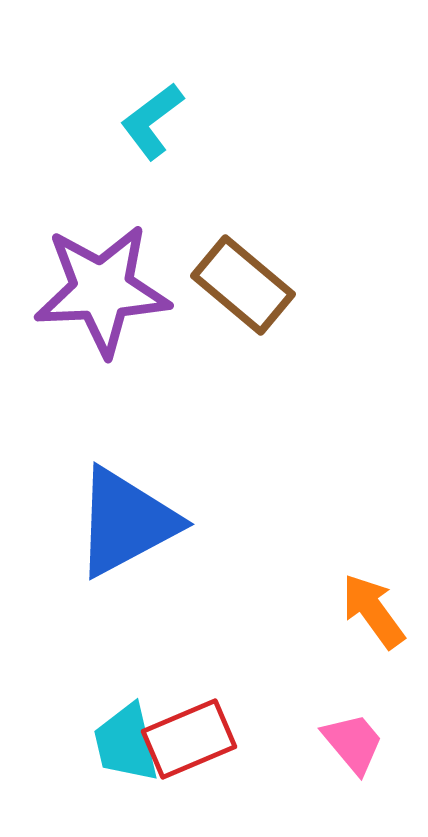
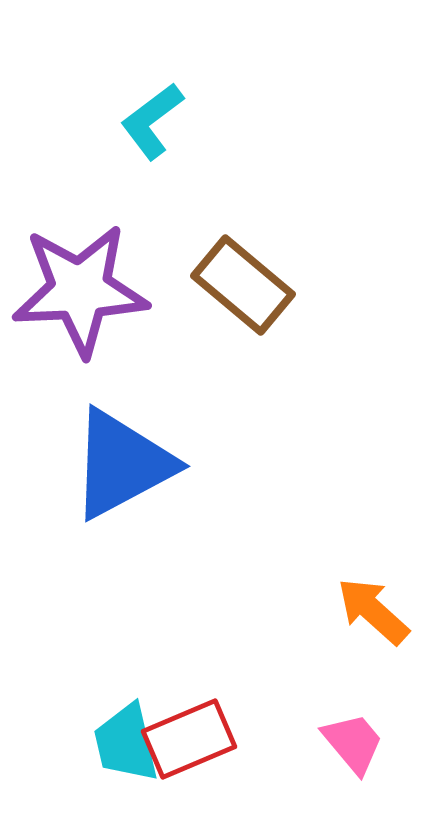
purple star: moved 22 px left
blue triangle: moved 4 px left, 58 px up
orange arrow: rotated 12 degrees counterclockwise
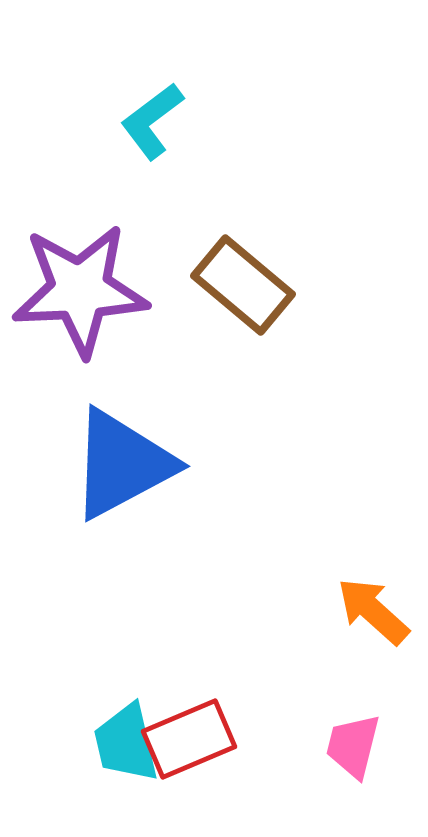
pink trapezoid: moved 3 px down; rotated 126 degrees counterclockwise
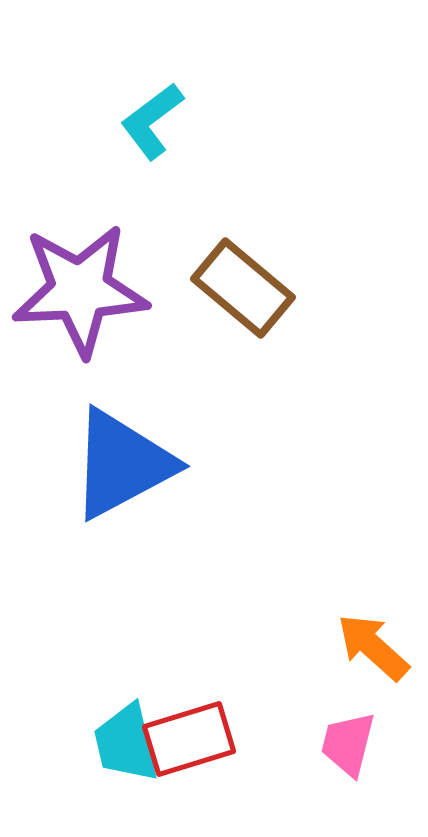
brown rectangle: moved 3 px down
orange arrow: moved 36 px down
red rectangle: rotated 6 degrees clockwise
pink trapezoid: moved 5 px left, 2 px up
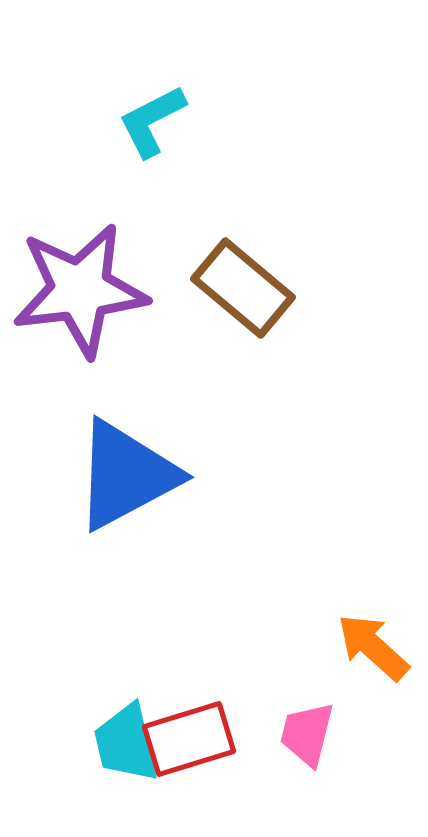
cyan L-shape: rotated 10 degrees clockwise
purple star: rotated 4 degrees counterclockwise
blue triangle: moved 4 px right, 11 px down
pink trapezoid: moved 41 px left, 10 px up
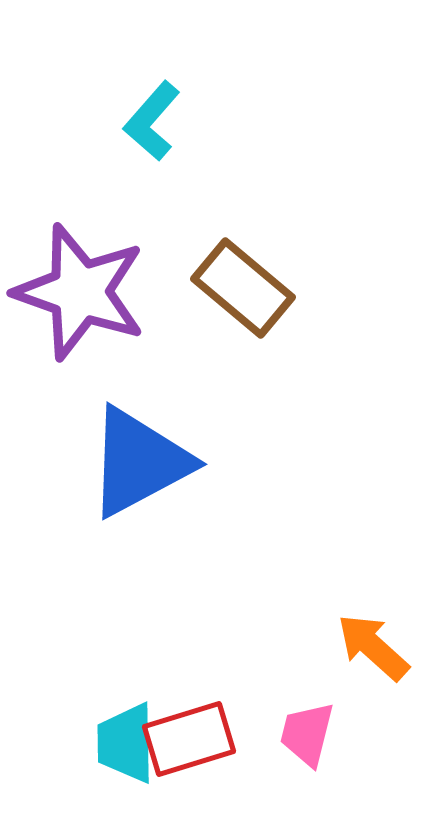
cyan L-shape: rotated 22 degrees counterclockwise
purple star: moved 2 px down; rotated 26 degrees clockwise
blue triangle: moved 13 px right, 13 px up
cyan trapezoid: rotated 12 degrees clockwise
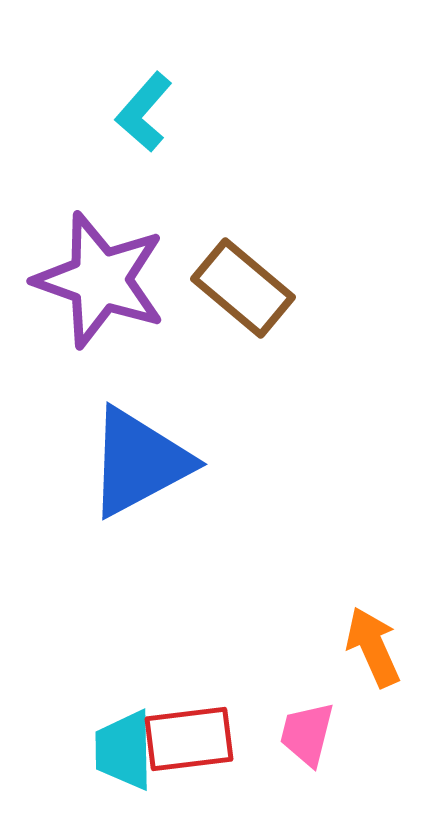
cyan L-shape: moved 8 px left, 9 px up
purple star: moved 20 px right, 12 px up
orange arrow: rotated 24 degrees clockwise
red rectangle: rotated 10 degrees clockwise
cyan trapezoid: moved 2 px left, 7 px down
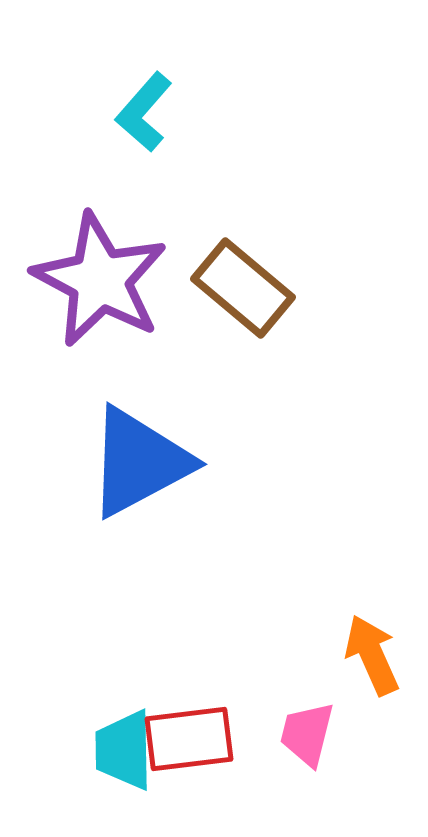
purple star: rotated 9 degrees clockwise
orange arrow: moved 1 px left, 8 px down
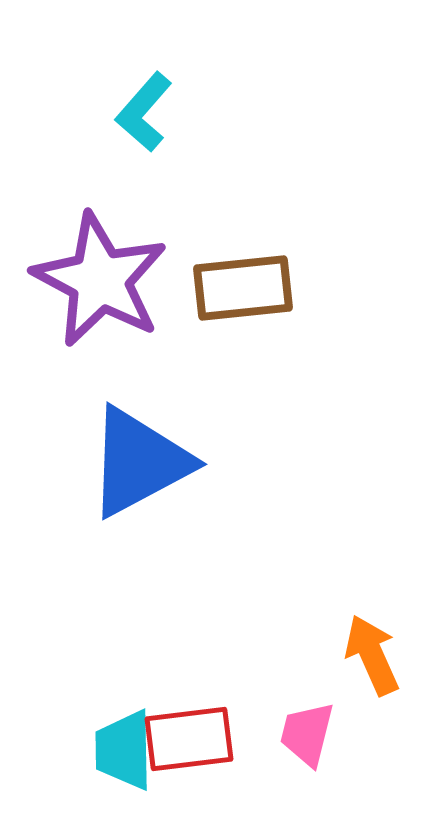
brown rectangle: rotated 46 degrees counterclockwise
